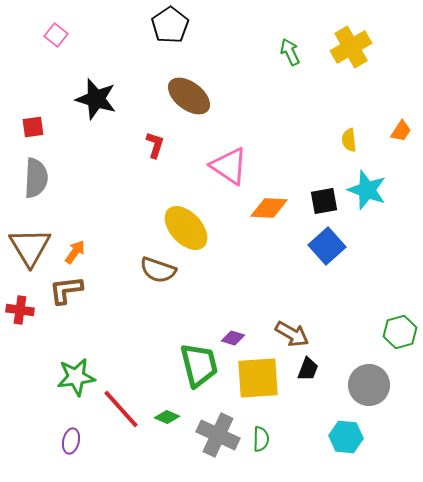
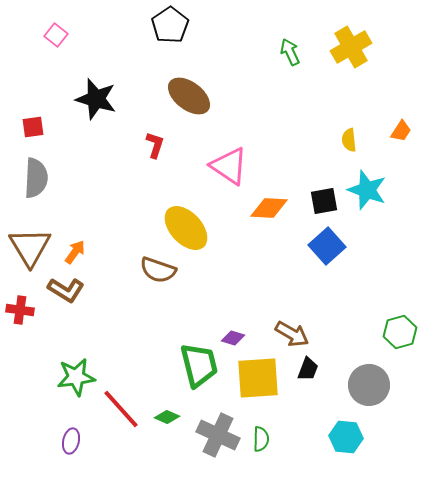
brown L-shape: rotated 141 degrees counterclockwise
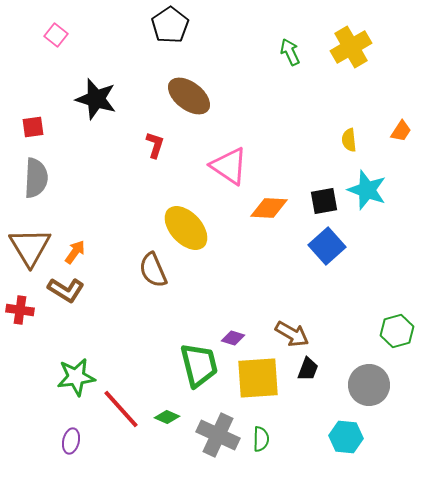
brown semicircle: moved 5 px left; rotated 48 degrees clockwise
green hexagon: moved 3 px left, 1 px up
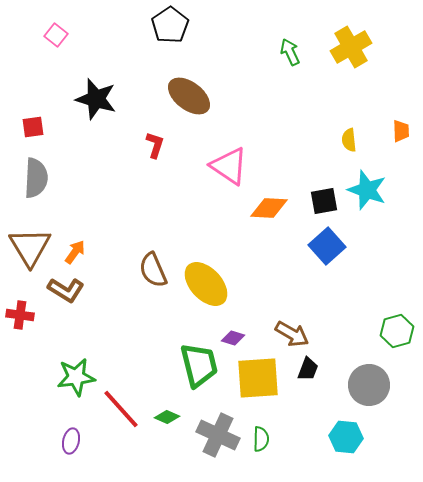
orange trapezoid: rotated 35 degrees counterclockwise
yellow ellipse: moved 20 px right, 56 px down
red cross: moved 5 px down
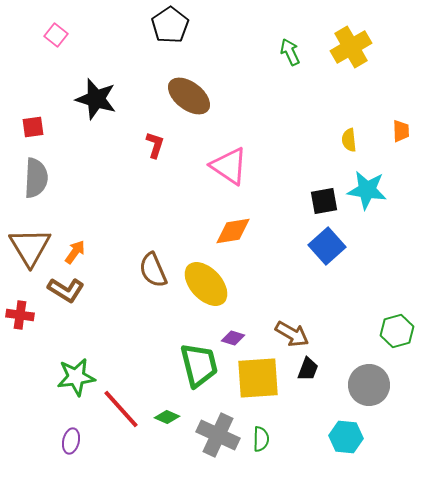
cyan star: rotated 12 degrees counterclockwise
orange diamond: moved 36 px left, 23 px down; rotated 12 degrees counterclockwise
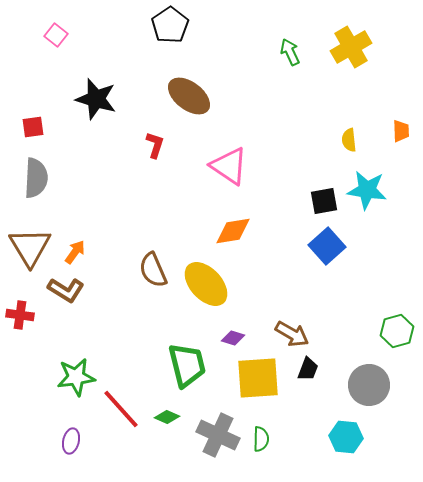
green trapezoid: moved 12 px left
